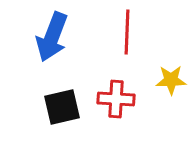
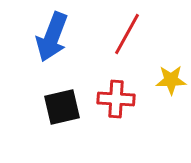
red line: moved 2 px down; rotated 27 degrees clockwise
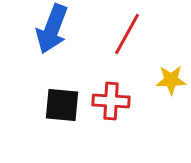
blue arrow: moved 8 px up
red cross: moved 5 px left, 2 px down
black square: moved 2 px up; rotated 18 degrees clockwise
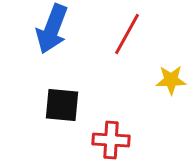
red cross: moved 39 px down
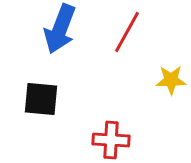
blue arrow: moved 8 px right
red line: moved 2 px up
black square: moved 21 px left, 6 px up
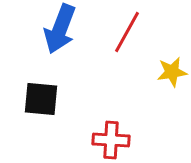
yellow star: moved 1 px right, 8 px up; rotated 8 degrees counterclockwise
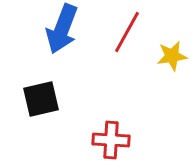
blue arrow: moved 2 px right
yellow star: moved 16 px up
black square: rotated 18 degrees counterclockwise
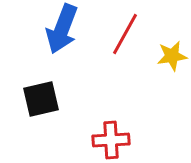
red line: moved 2 px left, 2 px down
red cross: rotated 6 degrees counterclockwise
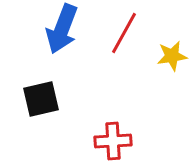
red line: moved 1 px left, 1 px up
red cross: moved 2 px right, 1 px down
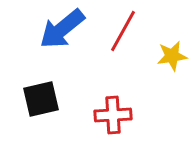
blue arrow: rotated 30 degrees clockwise
red line: moved 1 px left, 2 px up
red cross: moved 26 px up
